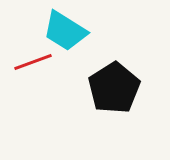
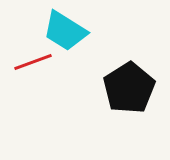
black pentagon: moved 15 px right
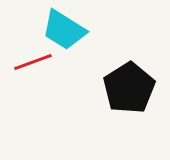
cyan trapezoid: moved 1 px left, 1 px up
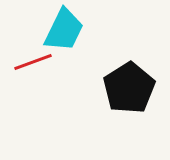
cyan trapezoid: rotated 96 degrees counterclockwise
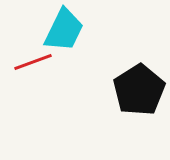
black pentagon: moved 10 px right, 2 px down
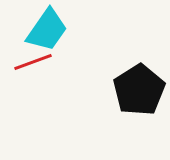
cyan trapezoid: moved 17 px left; rotated 9 degrees clockwise
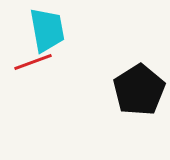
cyan trapezoid: rotated 45 degrees counterclockwise
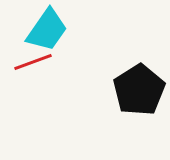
cyan trapezoid: rotated 45 degrees clockwise
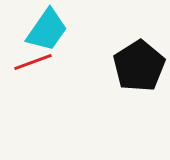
black pentagon: moved 24 px up
